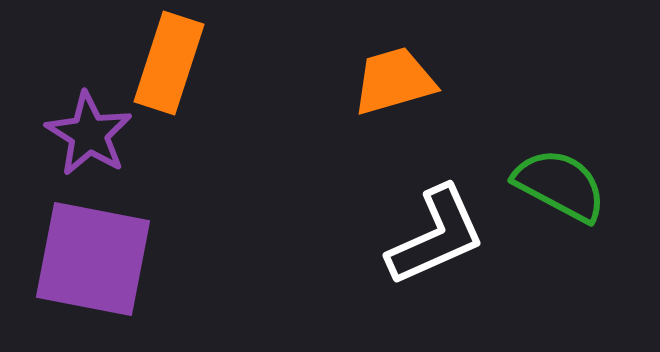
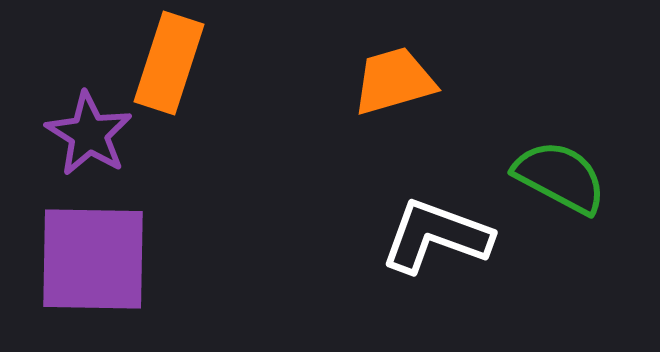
green semicircle: moved 8 px up
white L-shape: rotated 136 degrees counterclockwise
purple square: rotated 10 degrees counterclockwise
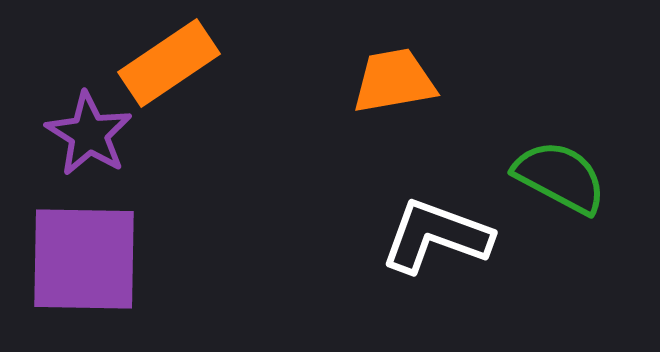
orange rectangle: rotated 38 degrees clockwise
orange trapezoid: rotated 6 degrees clockwise
purple square: moved 9 px left
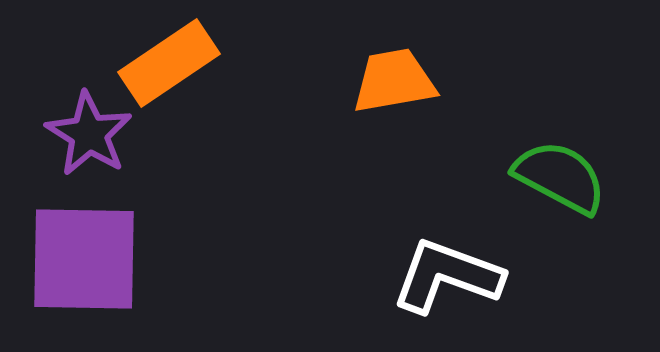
white L-shape: moved 11 px right, 40 px down
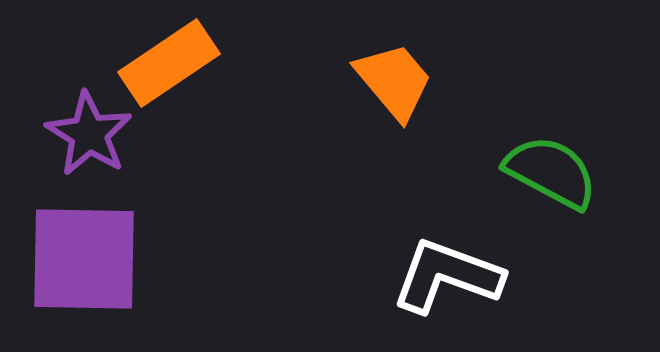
orange trapezoid: rotated 60 degrees clockwise
green semicircle: moved 9 px left, 5 px up
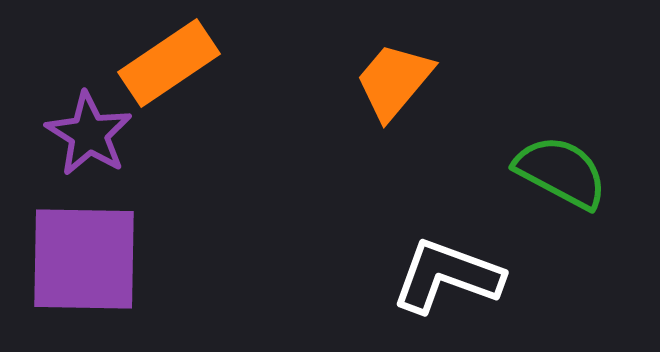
orange trapezoid: rotated 100 degrees counterclockwise
green semicircle: moved 10 px right
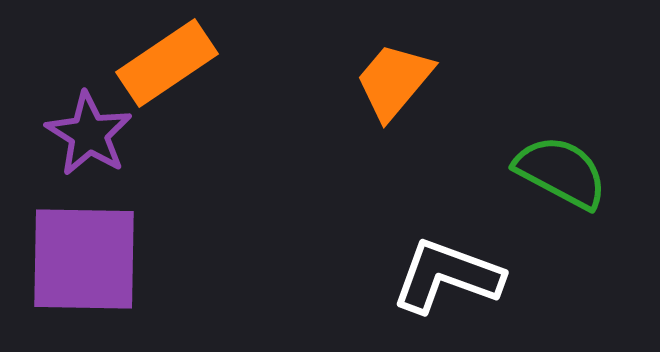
orange rectangle: moved 2 px left
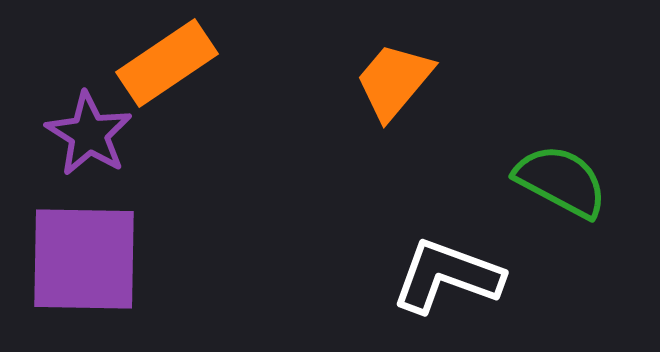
green semicircle: moved 9 px down
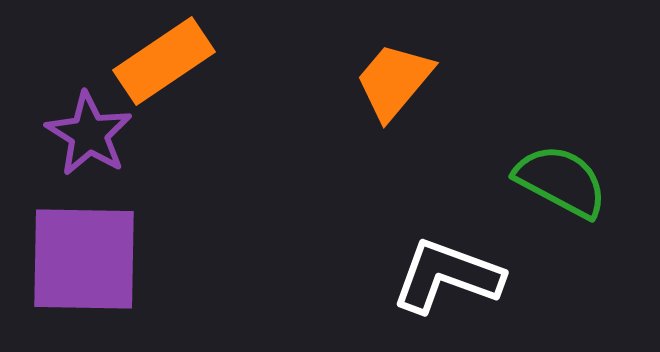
orange rectangle: moved 3 px left, 2 px up
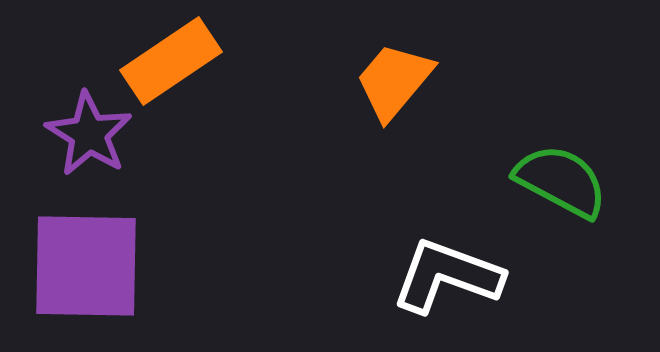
orange rectangle: moved 7 px right
purple square: moved 2 px right, 7 px down
